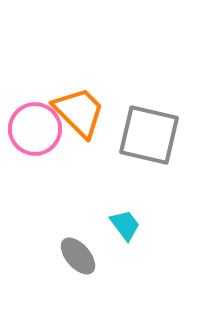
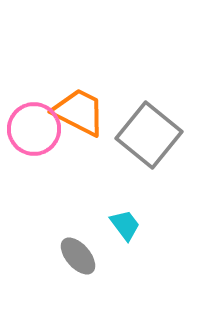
orange trapezoid: rotated 18 degrees counterclockwise
pink circle: moved 1 px left
gray square: rotated 26 degrees clockwise
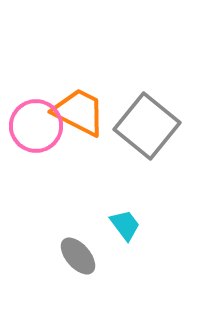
pink circle: moved 2 px right, 3 px up
gray square: moved 2 px left, 9 px up
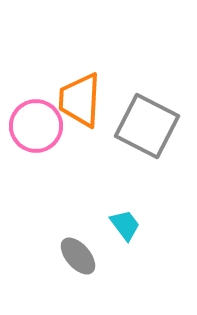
orange trapezoid: moved 1 px right, 12 px up; rotated 114 degrees counterclockwise
gray square: rotated 12 degrees counterclockwise
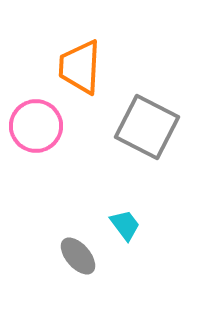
orange trapezoid: moved 33 px up
gray square: moved 1 px down
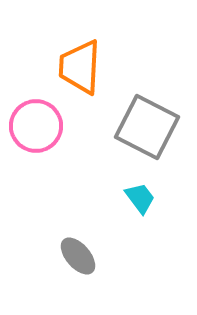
cyan trapezoid: moved 15 px right, 27 px up
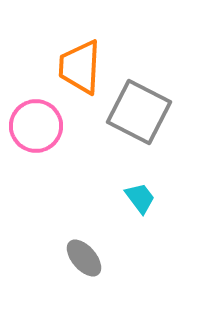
gray square: moved 8 px left, 15 px up
gray ellipse: moved 6 px right, 2 px down
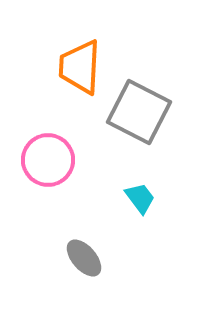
pink circle: moved 12 px right, 34 px down
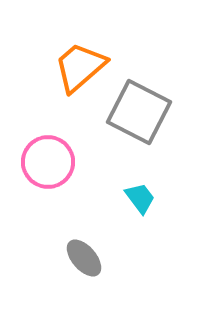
orange trapezoid: rotated 46 degrees clockwise
pink circle: moved 2 px down
